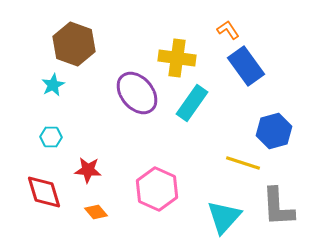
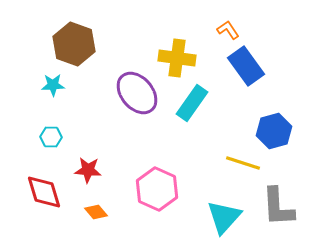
cyan star: rotated 25 degrees clockwise
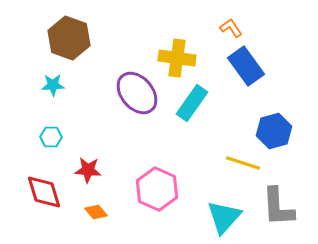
orange L-shape: moved 3 px right, 2 px up
brown hexagon: moved 5 px left, 6 px up
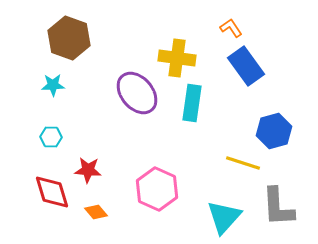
cyan rectangle: rotated 27 degrees counterclockwise
red diamond: moved 8 px right
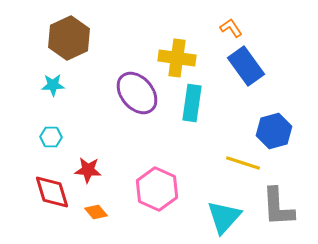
brown hexagon: rotated 15 degrees clockwise
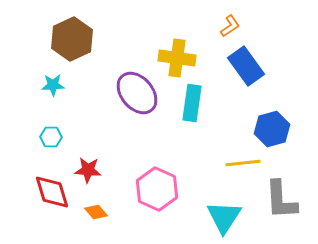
orange L-shape: moved 1 px left, 2 px up; rotated 90 degrees clockwise
brown hexagon: moved 3 px right, 1 px down
blue hexagon: moved 2 px left, 2 px up
yellow line: rotated 24 degrees counterclockwise
gray L-shape: moved 3 px right, 7 px up
cyan triangle: rotated 9 degrees counterclockwise
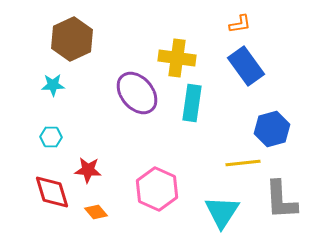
orange L-shape: moved 10 px right, 2 px up; rotated 25 degrees clockwise
cyan triangle: moved 2 px left, 5 px up
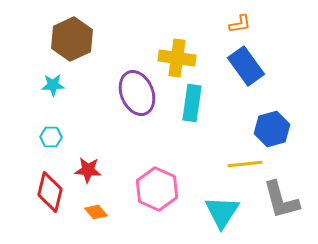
purple ellipse: rotated 18 degrees clockwise
yellow line: moved 2 px right, 1 px down
red diamond: moved 2 px left; rotated 30 degrees clockwise
gray L-shape: rotated 12 degrees counterclockwise
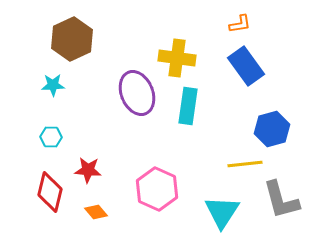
cyan rectangle: moved 4 px left, 3 px down
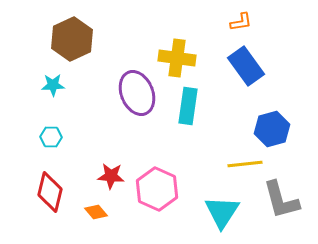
orange L-shape: moved 1 px right, 2 px up
red star: moved 23 px right, 6 px down
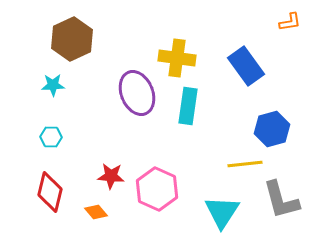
orange L-shape: moved 49 px right
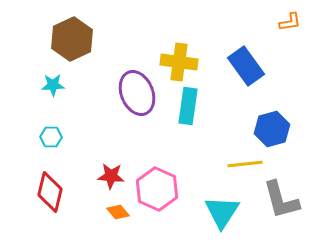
yellow cross: moved 2 px right, 4 px down
orange diamond: moved 22 px right
